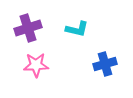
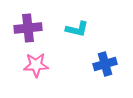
purple cross: rotated 12 degrees clockwise
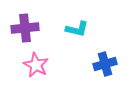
purple cross: moved 3 px left
pink star: rotated 30 degrees clockwise
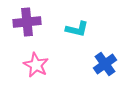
purple cross: moved 2 px right, 6 px up
blue cross: rotated 20 degrees counterclockwise
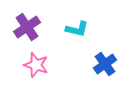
purple cross: moved 5 px down; rotated 28 degrees counterclockwise
pink star: rotated 10 degrees counterclockwise
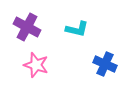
purple cross: rotated 28 degrees counterclockwise
blue cross: rotated 30 degrees counterclockwise
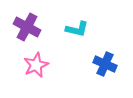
pink star: rotated 30 degrees clockwise
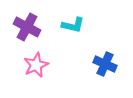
cyan L-shape: moved 4 px left, 4 px up
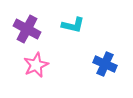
purple cross: moved 2 px down
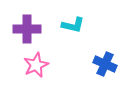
purple cross: rotated 28 degrees counterclockwise
